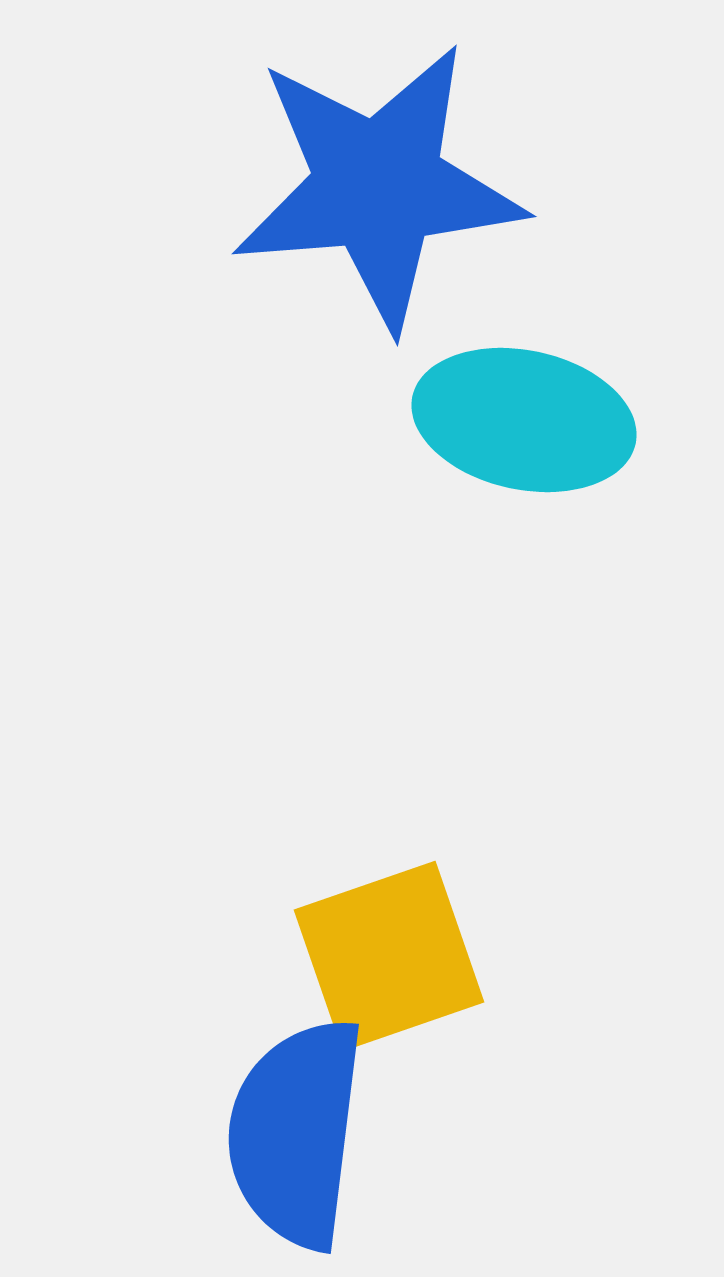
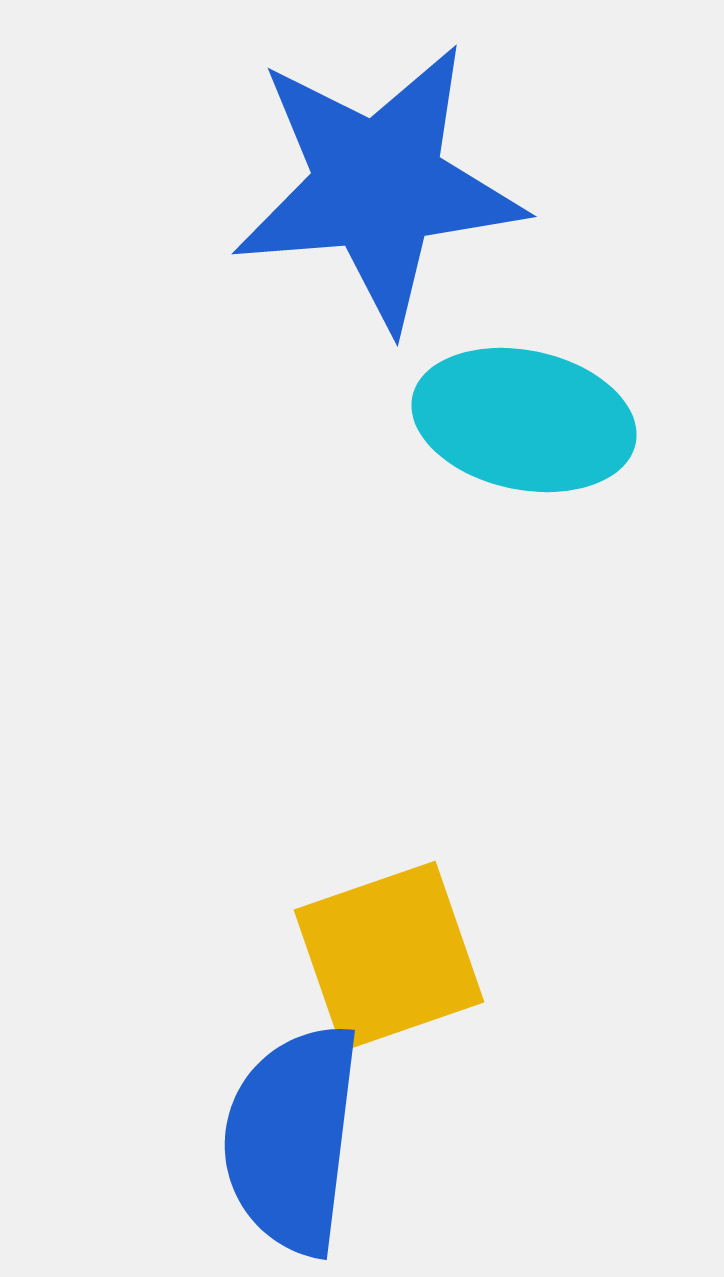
blue semicircle: moved 4 px left, 6 px down
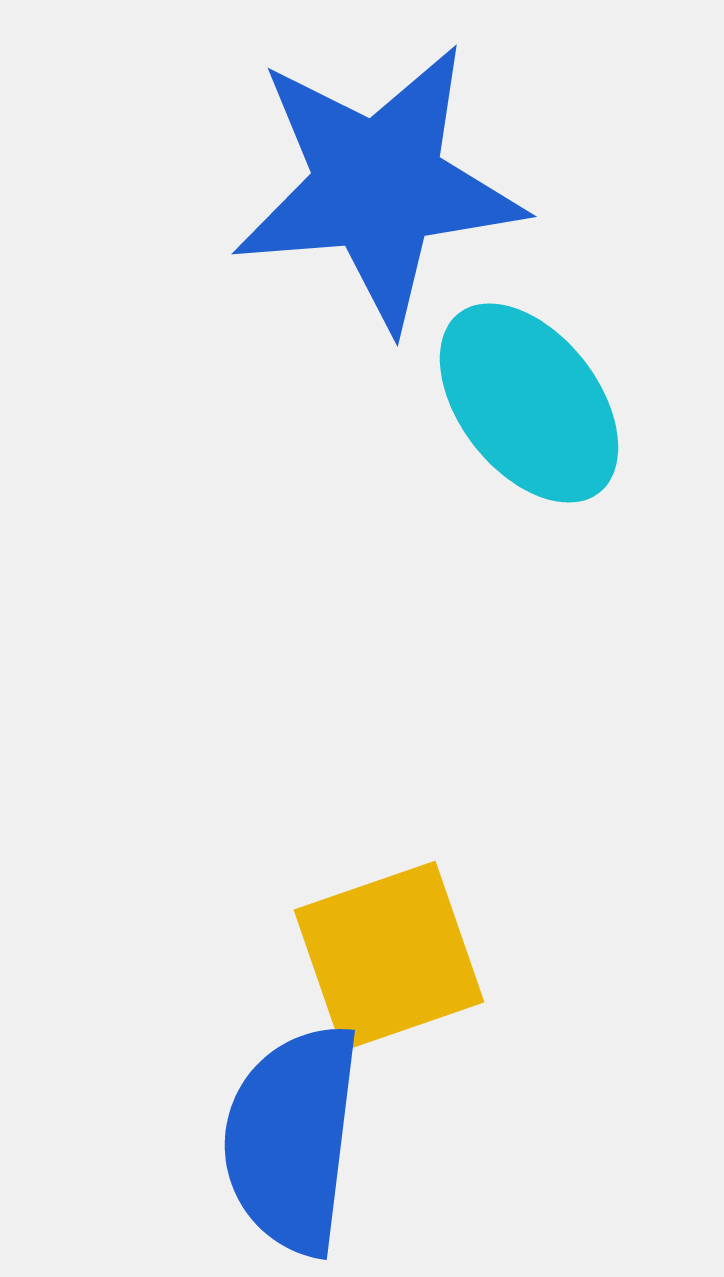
cyan ellipse: moved 5 px right, 17 px up; rotated 40 degrees clockwise
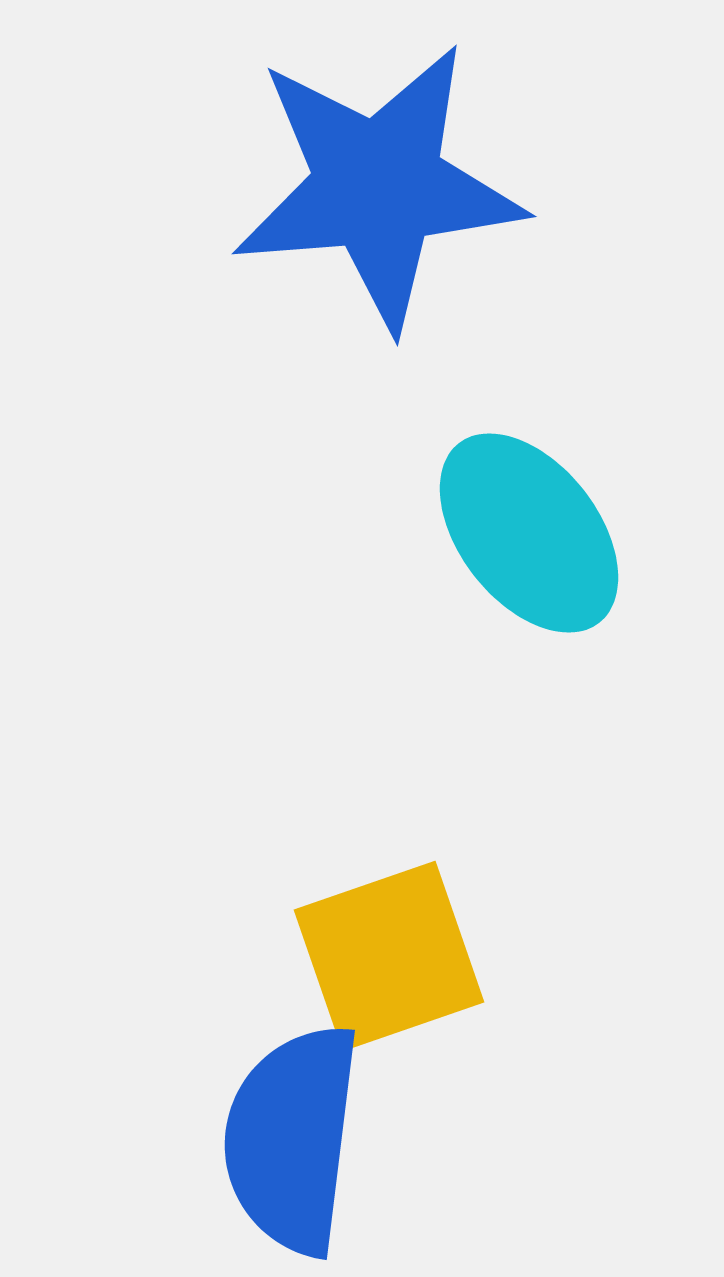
cyan ellipse: moved 130 px down
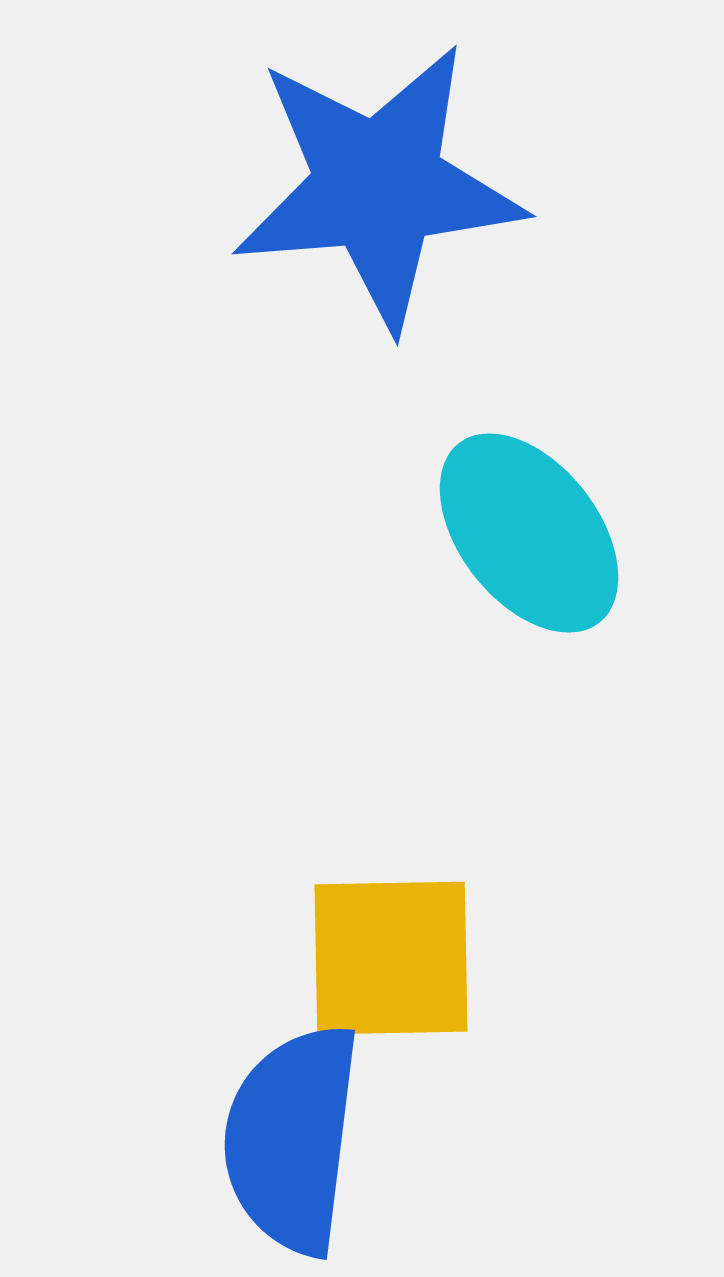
yellow square: moved 2 px right, 2 px down; rotated 18 degrees clockwise
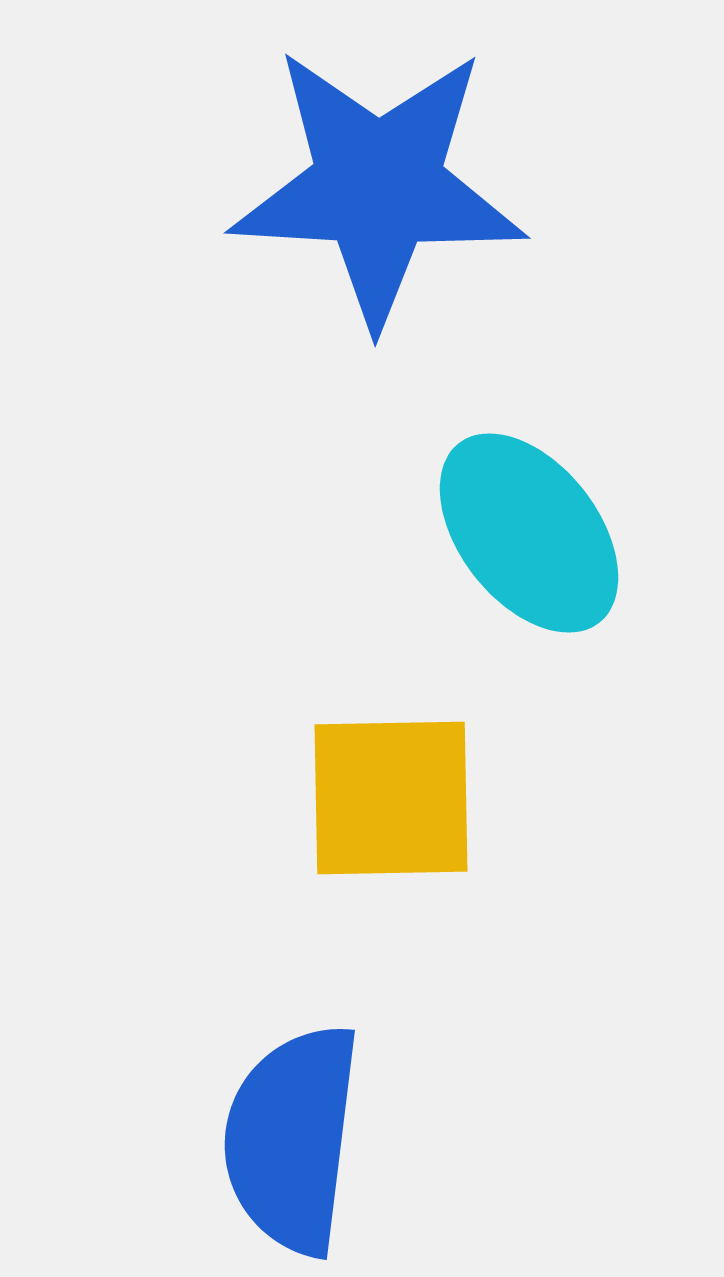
blue star: rotated 8 degrees clockwise
yellow square: moved 160 px up
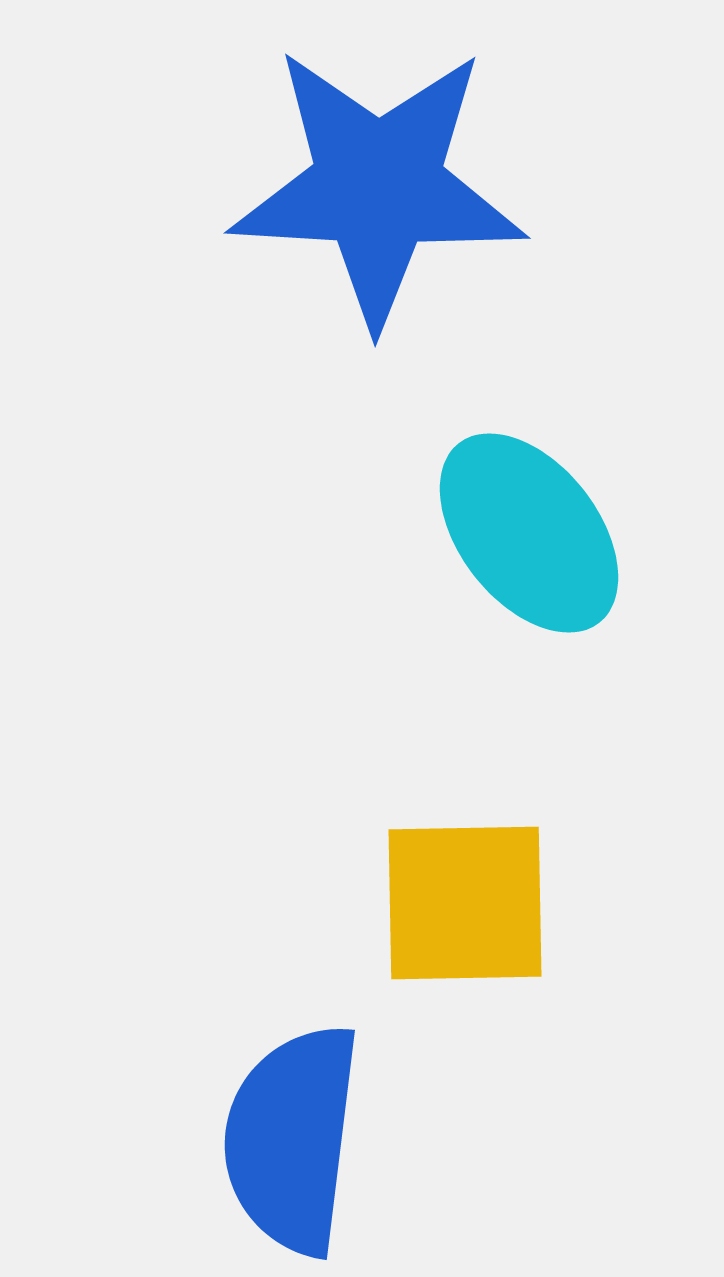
yellow square: moved 74 px right, 105 px down
